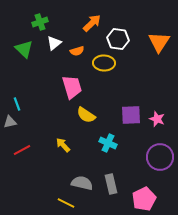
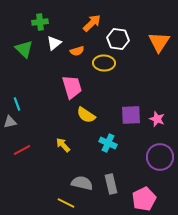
green cross: rotated 14 degrees clockwise
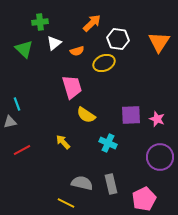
yellow ellipse: rotated 25 degrees counterclockwise
yellow arrow: moved 3 px up
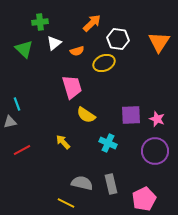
purple circle: moved 5 px left, 6 px up
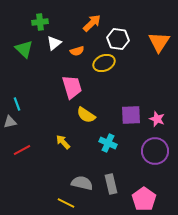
pink pentagon: rotated 10 degrees counterclockwise
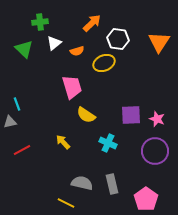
gray rectangle: moved 1 px right
pink pentagon: moved 2 px right
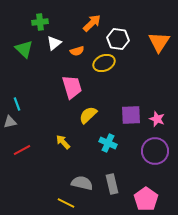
yellow semicircle: moved 2 px right; rotated 102 degrees clockwise
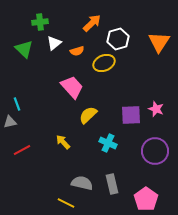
white hexagon: rotated 25 degrees counterclockwise
pink trapezoid: rotated 25 degrees counterclockwise
pink star: moved 1 px left, 10 px up
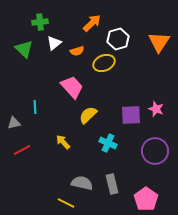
cyan line: moved 18 px right, 3 px down; rotated 16 degrees clockwise
gray triangle: moved 4 px right, 1 px down
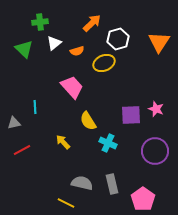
yellow semicircle: moved 6 px down; rotated 78 degrees counterclockwise
pink pentagon: moved 3 px left
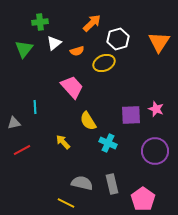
green triangle: rotated 24 degrees clockwise
